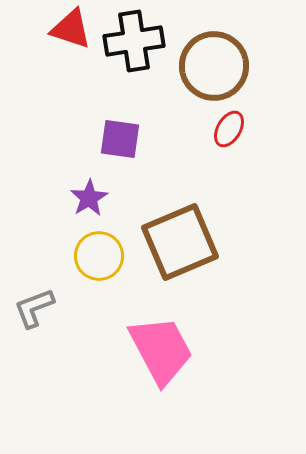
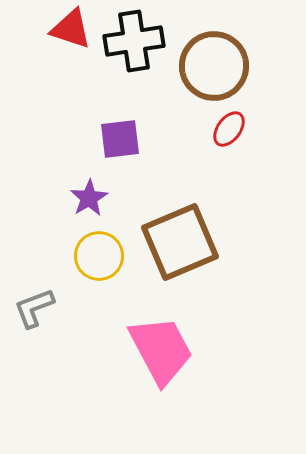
red ellipse: rotated 6 degrees clockwise
purple square: rotated 15 degrees counterclockwise
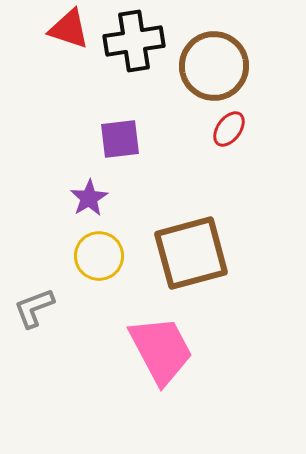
red triangle: moved 2 px left
brown square: moved 11 px right, 11 px down; rotated 8 degrees clockwise
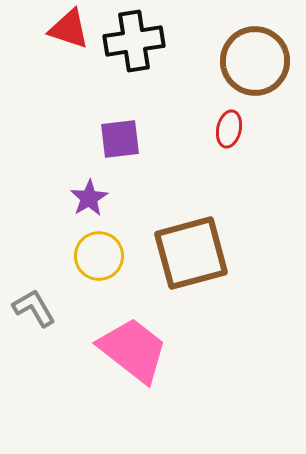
brown circle: moved 41 px right, 5 px up
red ellipse: rotated 24 degrees counterclockwise
gray L-shape: rotated 81 degrees clockwise
pink trapezoid: moved 28 px left; rotated 24 degrees counterclockwise
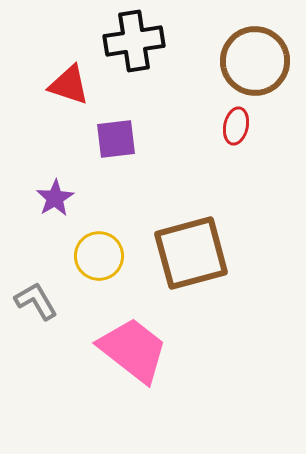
red triangle: moved 56 px down
red ellipse: moved 7 px right, 3 px up
purple square: moved 4 px left
purple star: moved 34 px left
gray L-shape: moved 2 px right, 7 px up
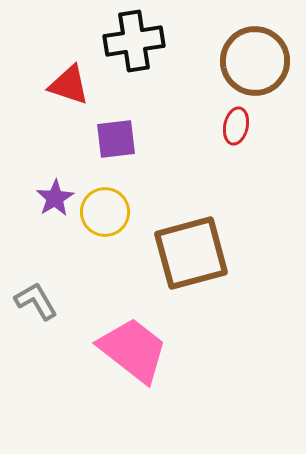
yellow circle: moved 6 px right, 44 px up
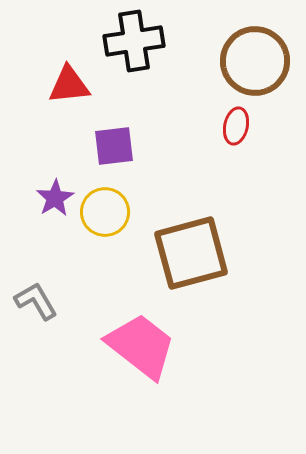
red triangle: rotated 24 degrees counterclockwise
purple square: moved 2 px left, 7 px down
pink trapezoid: moved 8 px right, 4 px up
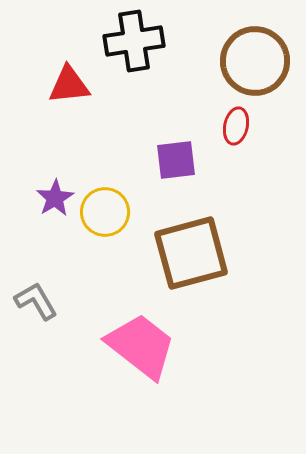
purple square: moved 62 px right, 14 px down
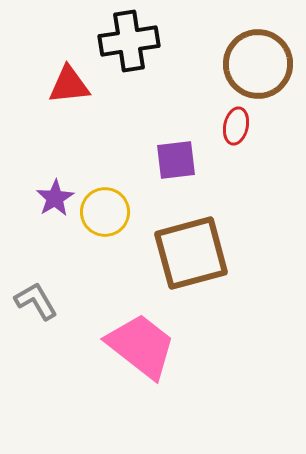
black cross: moved 5 px left
brown circle: moved 3 px right, 3 px down
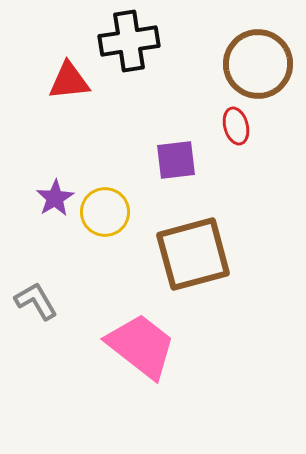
red triangle: moved 4 px up
red ellipse: rotated 27 degrees counterclockwise
brown square: moved 2 px right, 1 px down
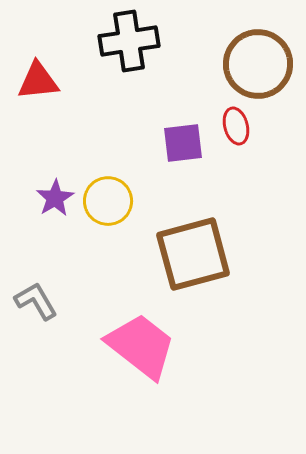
red triangle: moved 31 px left
purple square: moved 7 px right, 17 px up
yellow circle: moved 3 px right, 11 px up
